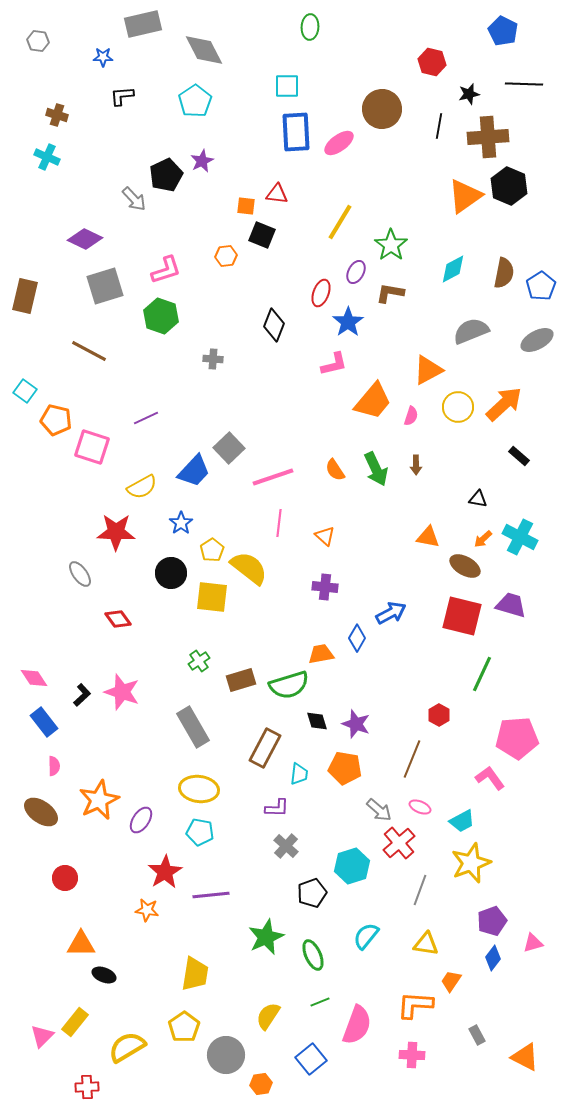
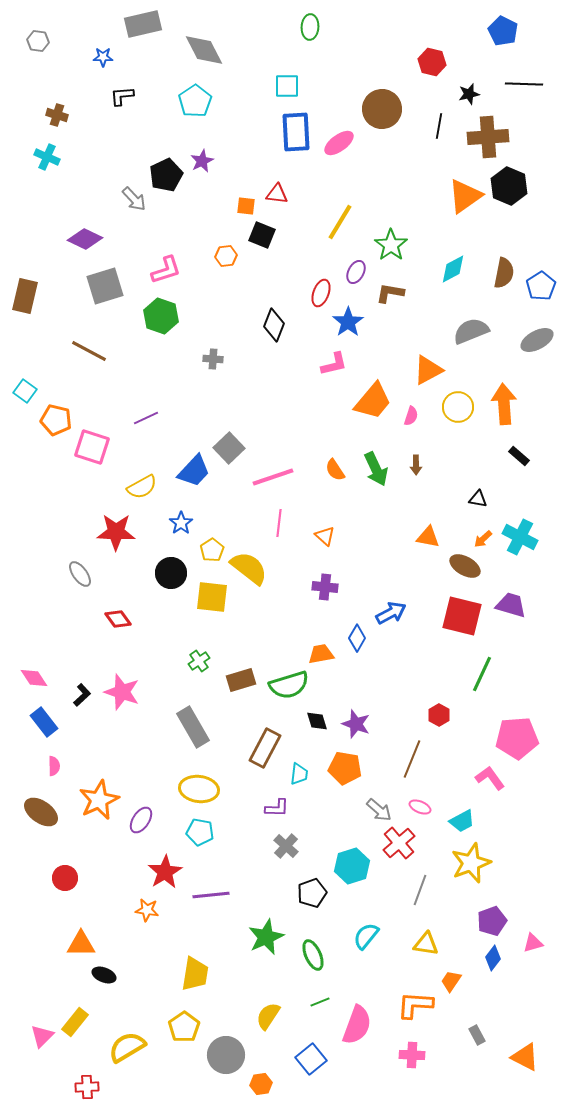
orange arrow at (504, 404): rotated 51 degrees counterclockwise
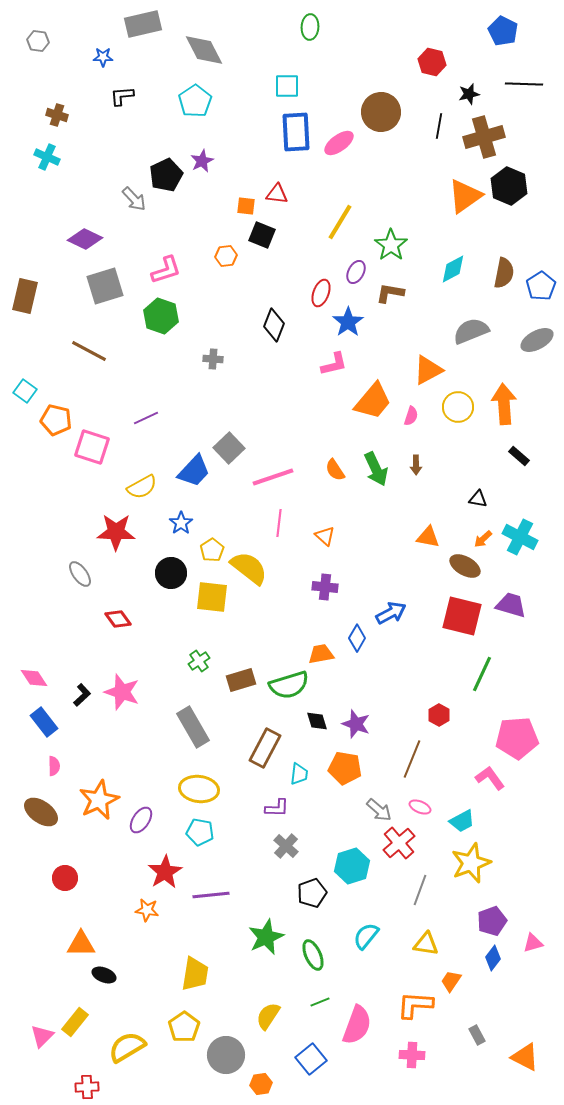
brown circle at (382, 109): moved 1 px left, 3 px down
brown cross at (488, 137): moved 4 px left; rotated 12 degrees counterclockwise
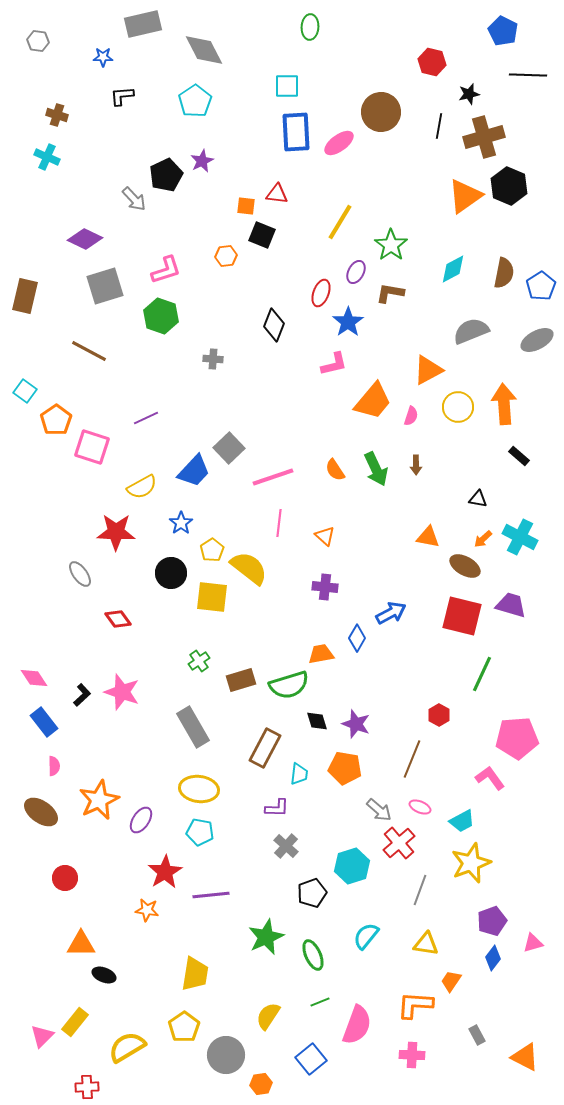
black line at (524, 84): moved 4 px right, 9 px up
orange pentagon at (56, 420): rotated 24 degrees clockwise
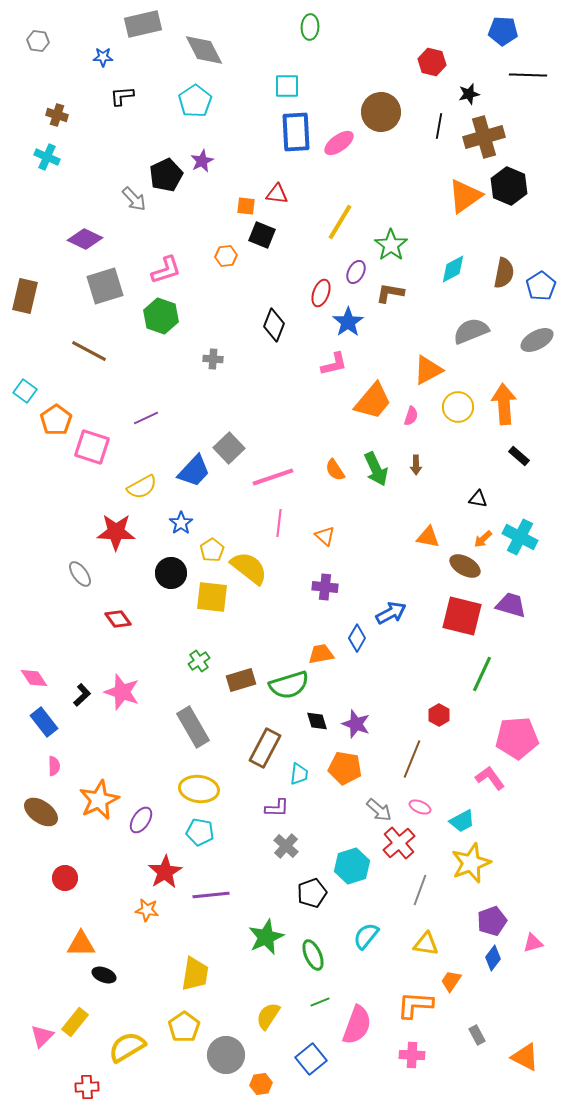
blue pentagon at (503, 31): rotated 24 degrees counterclockwise
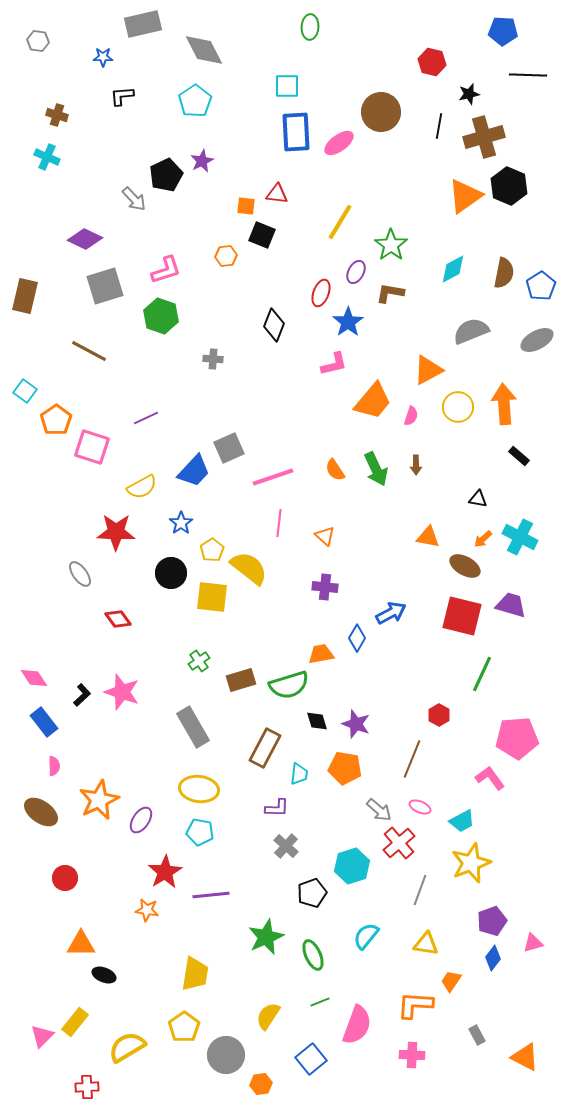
gray square at (229, 448): rotated 20 degrees clockwise
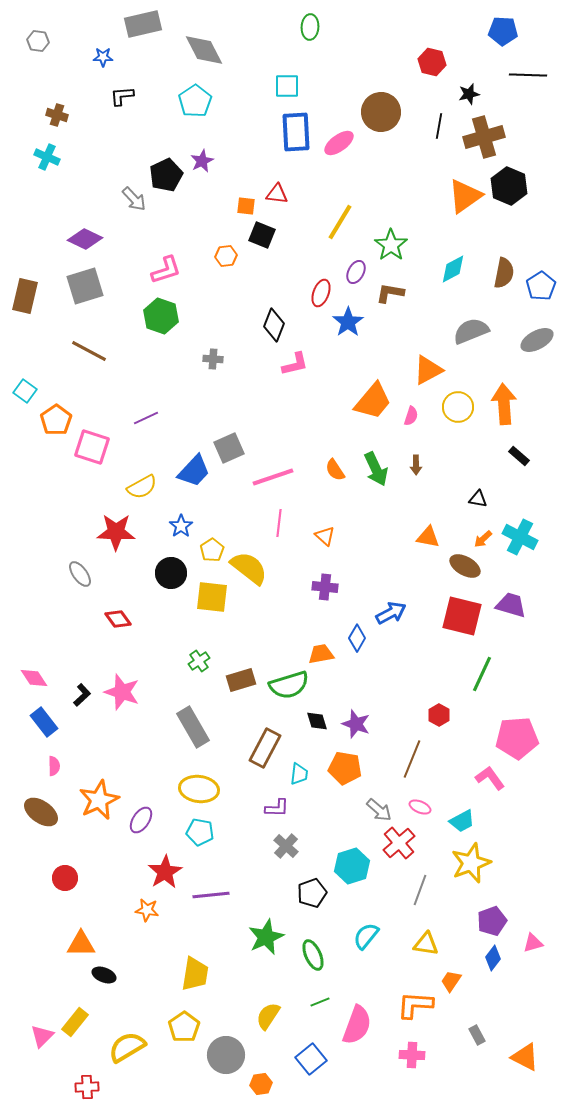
gray square at (105, 286): moved 20 px left
pink L-shape at (334, 364): moved 39 px left
blue star at (181, 523): moved 3 px down
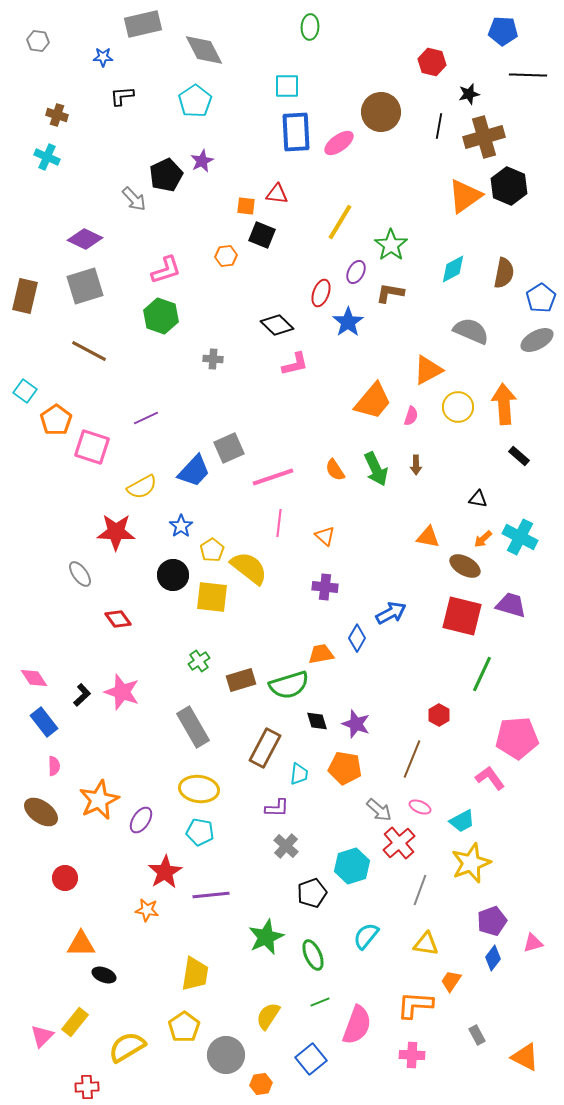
blue pentagon at (541, 286): moved 12 px down
black diamond at (274, 325): moved 3 px right; rotated 68 degrees counterclockwise
gray semicircle at (471, 331): rotated 45 degrees clockwise
black circle at (171, 573): moved 2 px right, 2 px down
